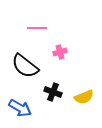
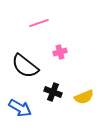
pink line: moved 2 px right, 5 px up; rotated 18 degrees counterclockwise
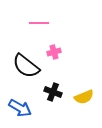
pink line: rotated 18 degrees clockwise
pink cross: moved 6 px left
black semicircle: moved 1 px right
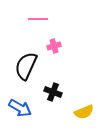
pink line: moved 1 px left, 4 px up
pink cross: moved 6 px up
black semicircle: rotated 76 degrees clockwise
yellow semicircle: moved 15 px down
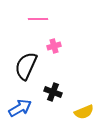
blue arrow: rotated 60 degrees counterclockwise
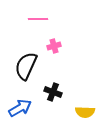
yellow semicircle: moved 1 px right; rotated 24 degrees clockwise
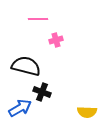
pink cross: moved 2 px right, 6 px up
black semicircle: rotated 80 degrees clockwise
black cross: moved 11 px left
yellow semicircle: moved 2 px right
